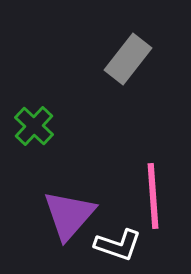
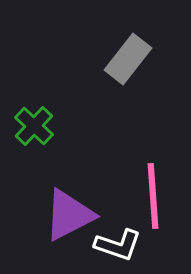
purple triangle: rotated 22 degrees clockwise
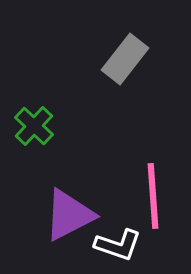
gray rectangle: moved 3 px left
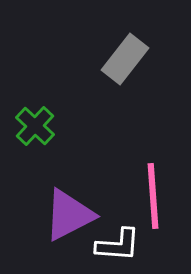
green cross: moved 1 px right
white L-shape: rotated 15 degrees counterclockwise
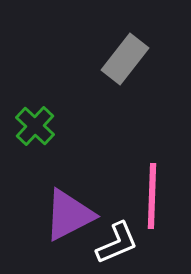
pink line: moved 1 px left; rotated 6 degrees clockwise
white L-shape: moved 1 px left, 2 px up; rotated 27 degrees counterclockwise
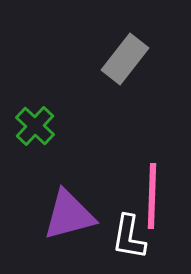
purple triangle: rotated 12 degrees clockwise
white L-shape: moved 12 px right, 6 px up; rotated 123 degrees clockwise
